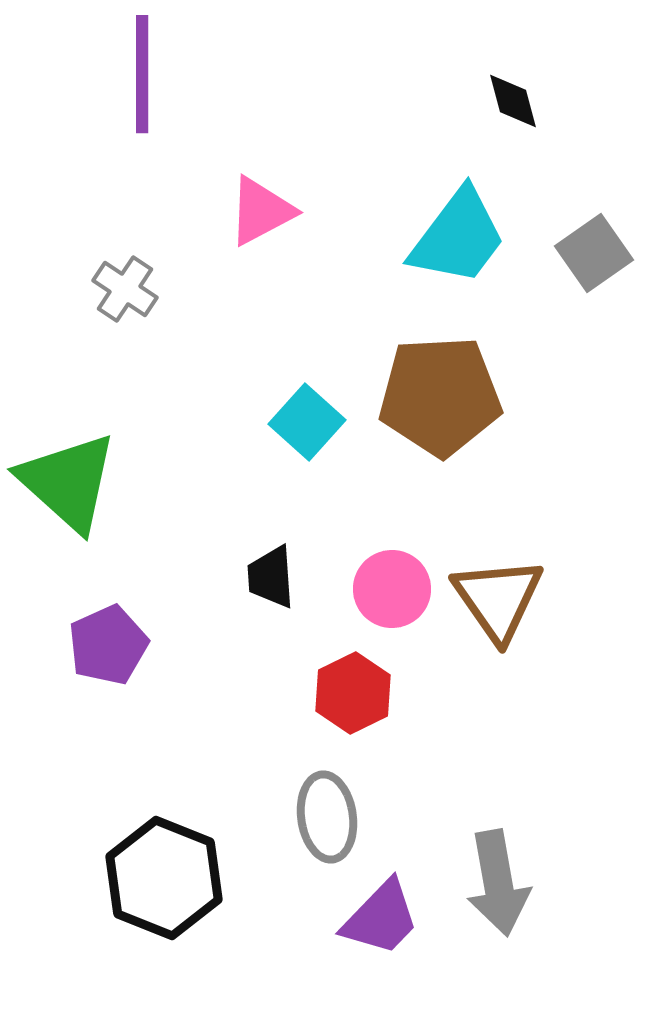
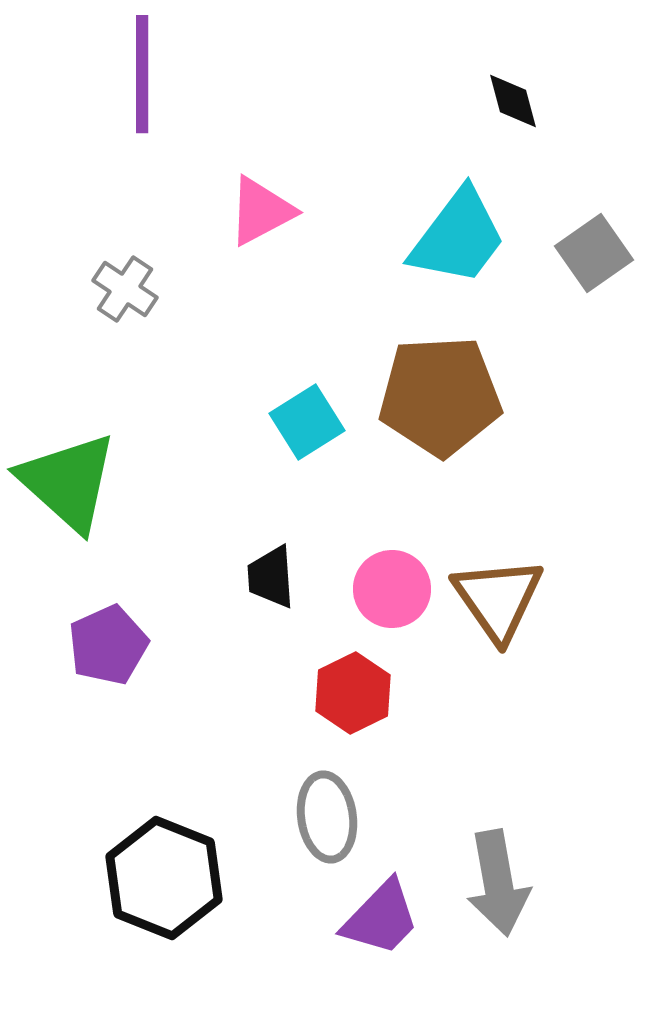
cyan square: rotated 16 degrees clockwise
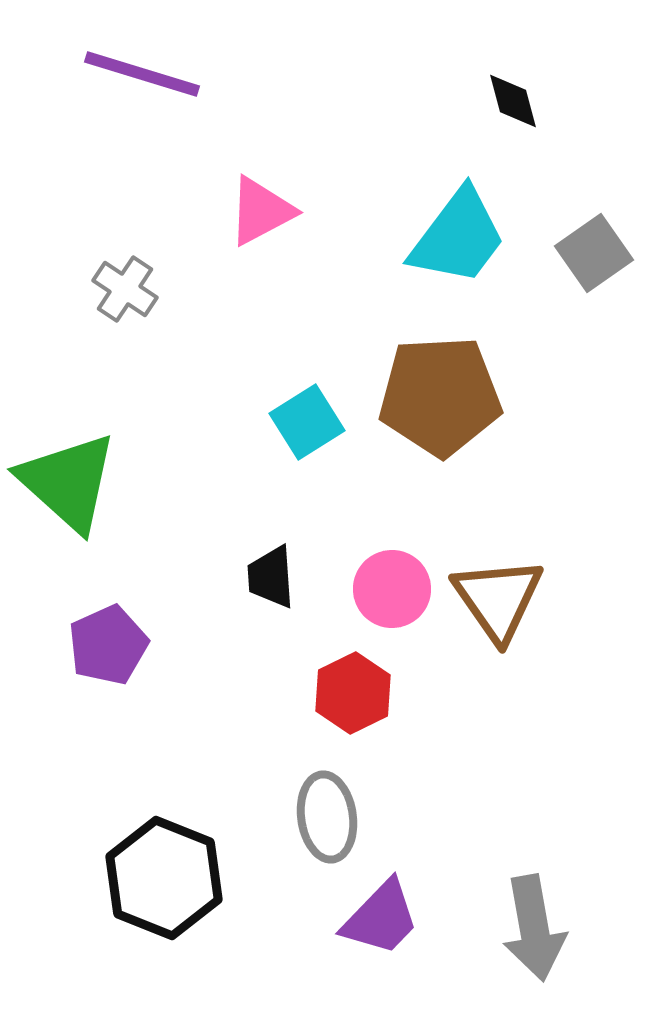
purple line: rotated 73 degrees counterclockwise
gray arrow: moved 36 px right, 45 px down
